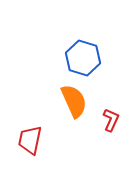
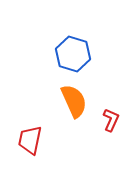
blue hexagon: moved 10 px left, 4 px up
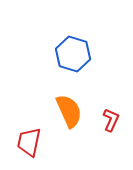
orange semicircle: moved 5 px left, 10 px down
red trapezoid: moved 1 px left, 2 px down
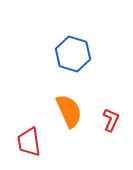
red trapezoid: rotated 20 degrees counterclockwise
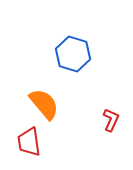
orange semicircle: moved 25 px left, 7 px up; rotated 16 degrees counterclockwise
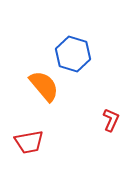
orange semicircle: moved 18 px up
red trapezoid: rotated 92 degrees counterclockwise
